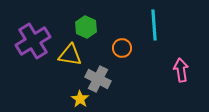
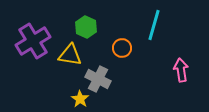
cyan line: rotated 20 degrees clockwise
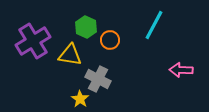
cyan line: rotated 12 degrees clockwise
orange circle: moved 12 px left, 8 px up
pink arrow: rotated 80 degrees counterclockwise
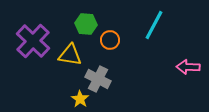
green hexagon: moved 3 px up; rotated 20 degrees counterclockwise
purple cross: rotated 16 degrees counterclockwise
pink arrow: moved 7 px right, 3 px up
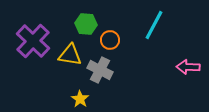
gray cross: moved 2 px right, 9 px up
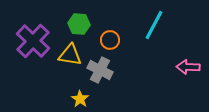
green hexagon: moved 7 px left
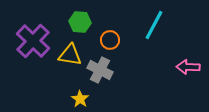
green hexagon: moved 1 px right, 2 px up
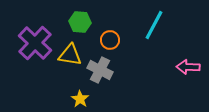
purple cross: moved 2 px right, 2 px down
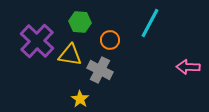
cyan line: moved 4 px left, 2 px up
purple cross: moved 2 px right, 2 px up
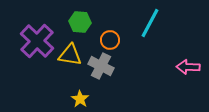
gray cross: moved 1 px right, 4 px up
